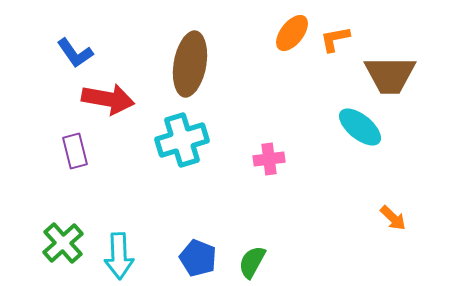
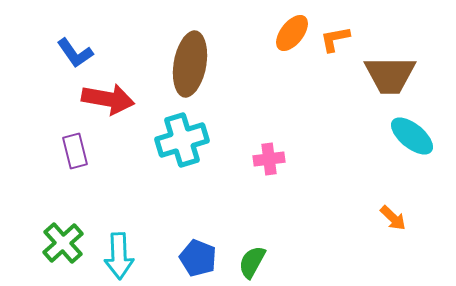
cyan ellipse: moved 52 px right, 9 px down
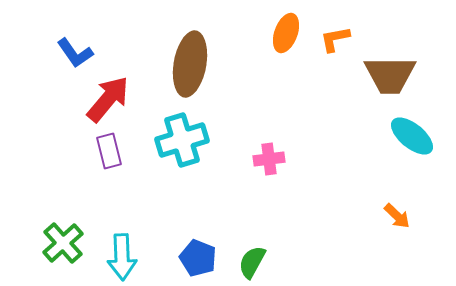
orange ellipse: moved 6 px left; rotated 18 degrees counterclockwise
red arrow: rotated 60 degrees counterclockwise
purple rectangle: moved 34 px right
orange arrow: moved 4 px right, 2 px up
cyan arrow: moved 3 px right, 1 px down
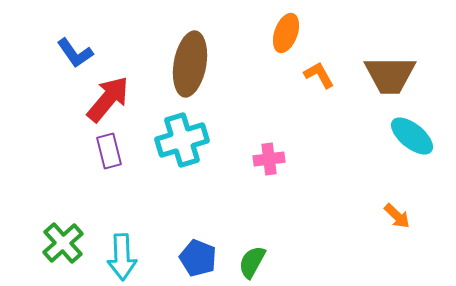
orange L-shape: moved 16 px left, 36 px down; rotated 72 degrees clockwise
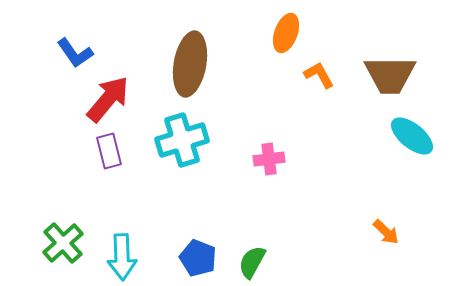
orange arrow: moved 11 px left, 16 px down
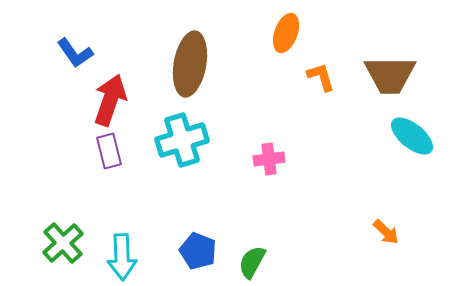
orange L-shape: moved 2 px right, 2 px down; rotated 12 degrees clockwise
red arrow: moved 2 px right, 1 px down; rotated 21 degrees counterclockwise
blue pentagon: moved 7 px up
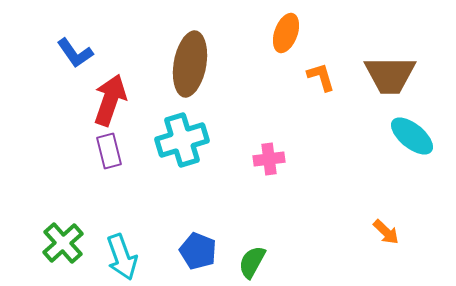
cyan arrow: rotated 18 degrees counterclockwise
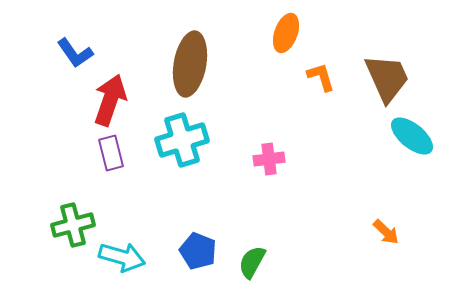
brown trapezoid: moved 3 px left, 3 px down; rotated 114 degrees counterclockwise
purple rectangle: moved 2 px right, 2 px down
green cross: moved 10 px right, 18 px up; rotated 27 degrees clockwise
cyan arrow: rotated 54 degrees counterclockwise
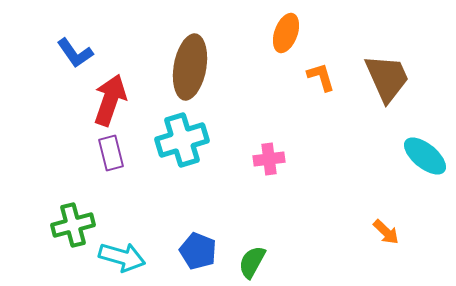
brown ellipse: moved 3 px down
cyan ellipse: moved 13 px right, 20 px down
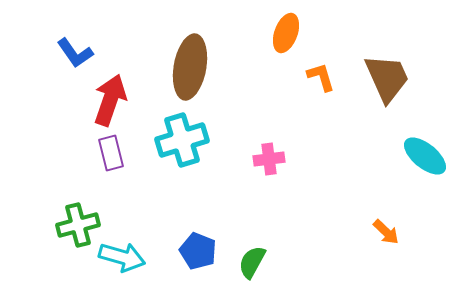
green cross: moved 5 px right
